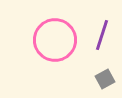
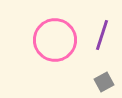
gray square: moved 1 px left, 3 px down
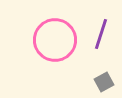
purple line: moved 1 px left, 1 px up
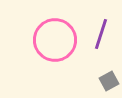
gray square: moved 5 px right, 1 px up
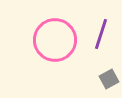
gray square: moved 2 px up
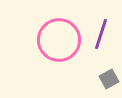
pink circle: moved 4 px right
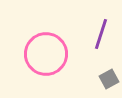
pink circle: moved 13 px left, 14 px down
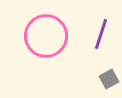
pink circle: moved 18 px up
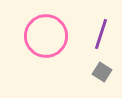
gray square: moved 7 px left, 7 px up; rotated 30 degrees counterclockwise
